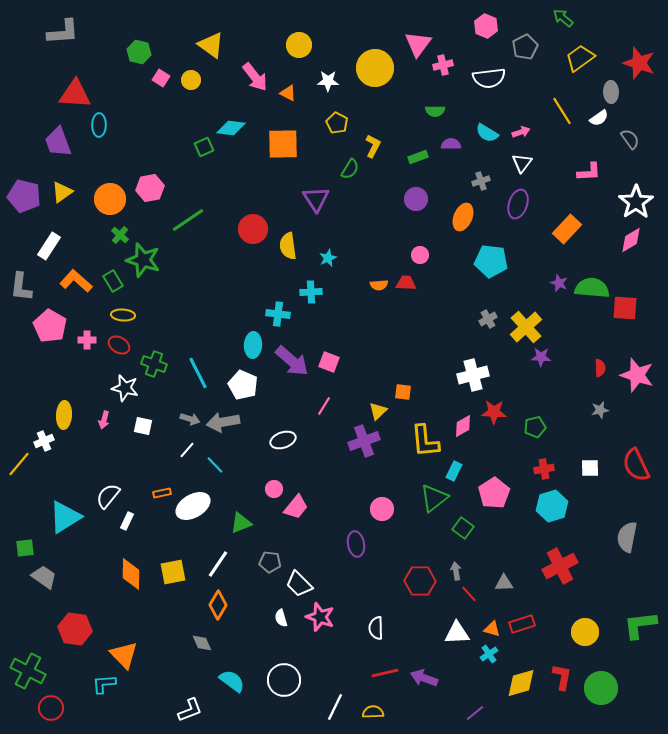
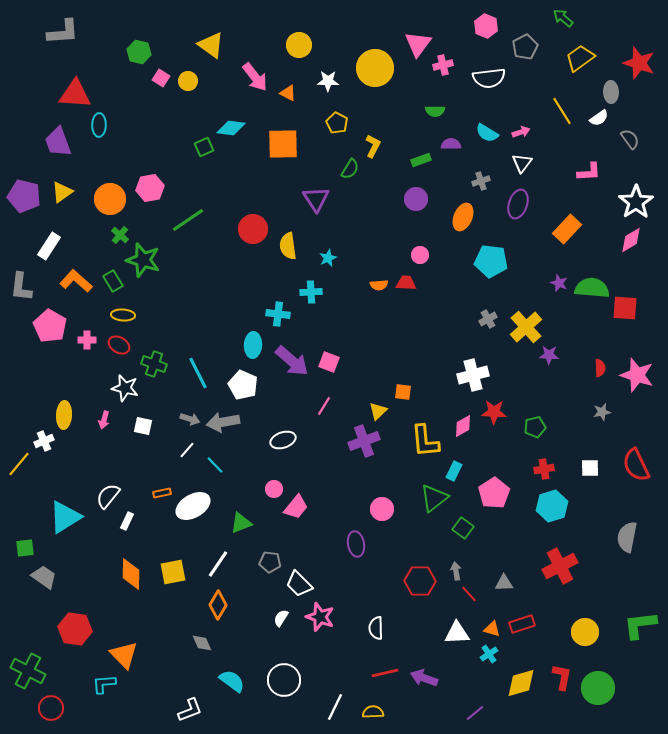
yellow circle at (191, 80): moved 3 px left, 1 px down
green rectangle at (418, 157): moved 3 px right, 3 px down
purple star at (541, 357): moved 8 px right, 2 px up
gray star at (600, 410): moved 2 px right, 2 px down
white semicircle at (281, 618): rotated 48 degrees clockwise
green circle at (601, 688): moved 3 px left
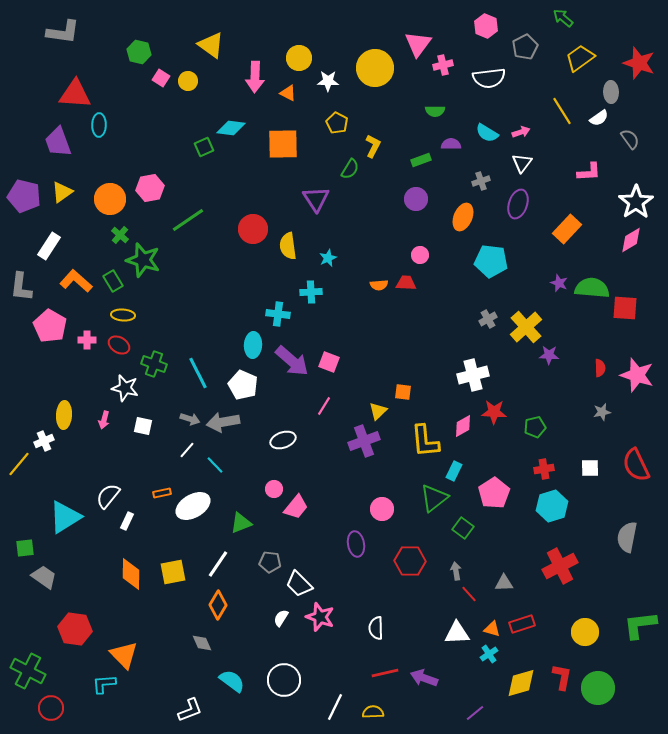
gray L-shape at (63, 32): rotated 12 degrees clockwise
yellow circle at (299, 45): moved 13 px down
pink arrow at (255, 77): rotated 40 degrees clockwise
red hexagon at (420, 581): moved 10 px left, 20 px up
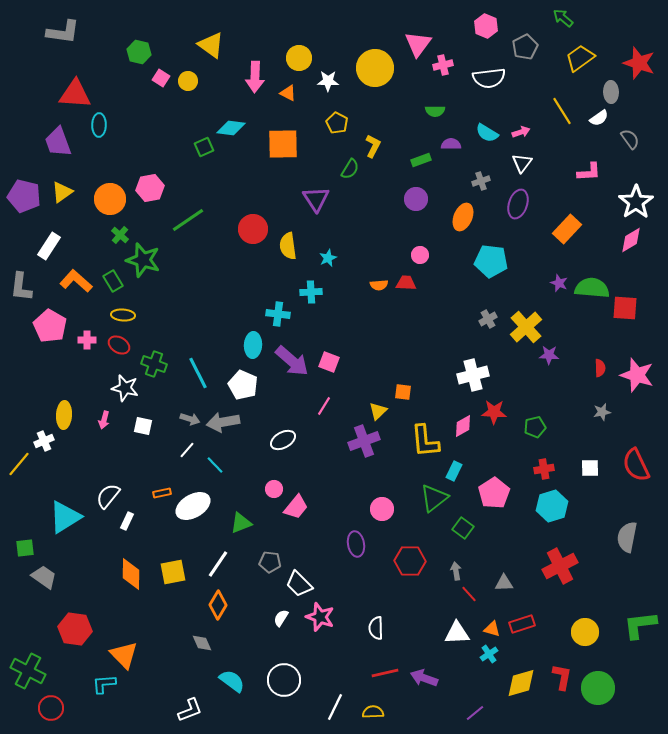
white ellipse at (283, 440): rotated 10 degrees counterclockwise
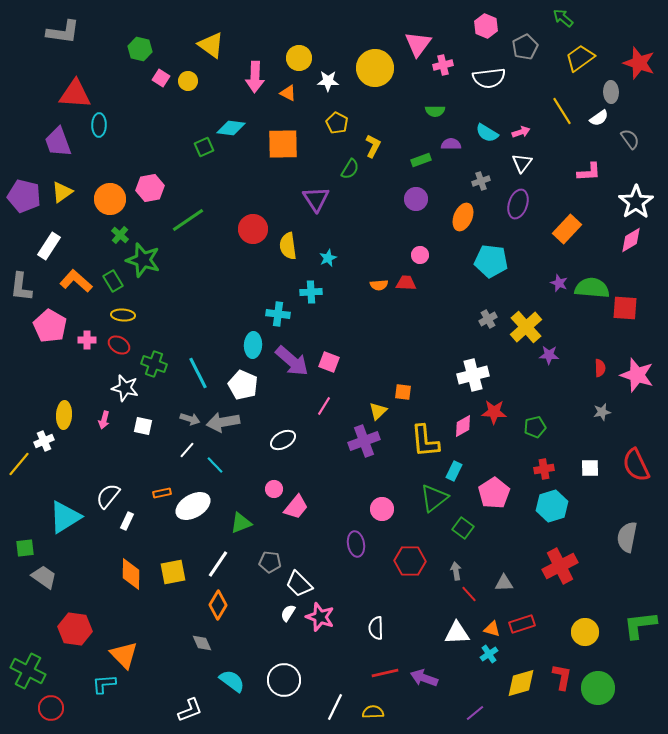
green hexagon at (139, 52): moved 1 px right, 3 px up
white semicircle at (281, 618): moved 7 px right, 5 px up
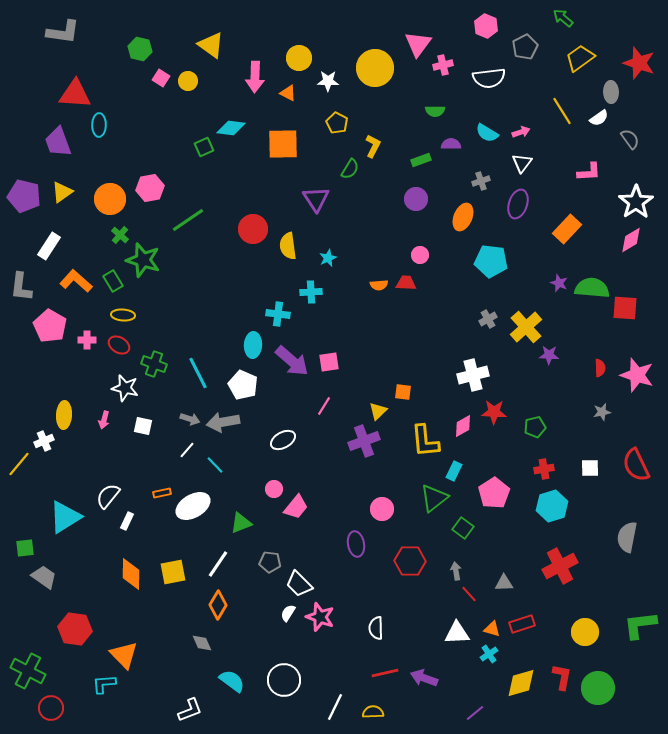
pink square at (329, 362): rotated 30 degrees counterclockwise
